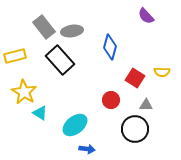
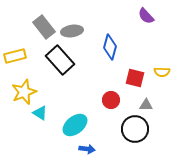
red square: rotated 18 degrees counterclockwise
yellow star: rotated 20 degrees clockwise
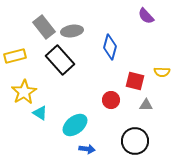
red square: moved 3 px down
yellow star: rotated 10 degrees counterclockwise
black circle: moved 12 px down
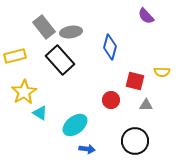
gray ellipse: moved 1 px left, 1 px down
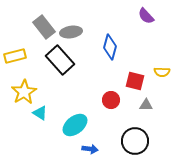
blue arrow: moved 3 px right
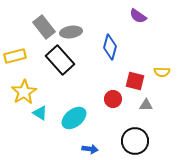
purple semicircle: moved 8 px left; rotated 12 degrees counterclockwise
red circle: moved 2 px right, 1 px up
cyan ellipse: moved 1 px left, 7 px up
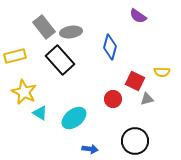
red square: rotated 12 degrees clockwise
yellow star: rotated 15 degrees counterclockwise
gray triangle: moved 1 px right, 6 px up; rotated 16 degrees counterclockwise
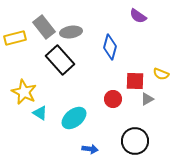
yellow rectangle: moved 18 px up
yellow semicircle: moved 1 px left, 2 px down; rotated 21 degrees clockwise
red square: rotated 24 degrees counterclockwise
gray triangle: rotated 16 degrees counterclockwise
